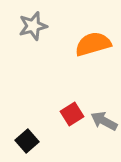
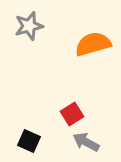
gray star: moved 4 px left
gray arrow: moved 18 px left, 21 px down
black square: moved 2 px right; rotated 25 degrees counterclockwise
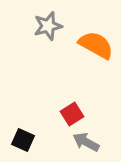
gray star: moved 19 px right
orange semicircle: moved 3 px right, 1 px down; rotated 45 degrees clockwise
black square: moved 6 px left, 1 px up
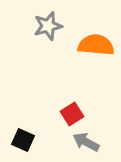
orange semicircle: rotated 24 degrees counterclockwise
